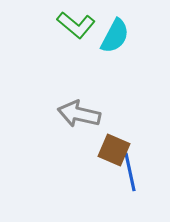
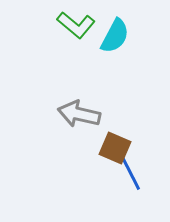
brown square: moved 1 px right, 2 px up
blue line: rotated 15 degrees counterclockwise
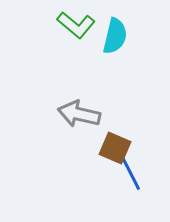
cyan semicircle: rotated 15 degrees counterclockwise
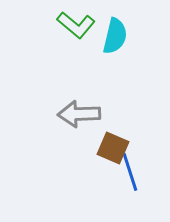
gray arrow: rotated 15 degrees counterclockwise
brown square: moved 2 px left
blue line: rotated 9 degrees clockwise
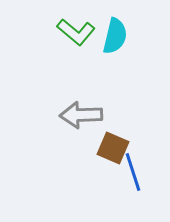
green L-shape: moved 7 px down
gray arrow: moved 2 px right, 1 px down
blue line: moved 3 px right
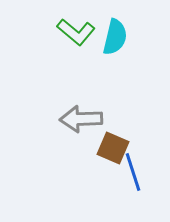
cyan semicircle: moved 1 px down
gray arrow: moved 4 px down
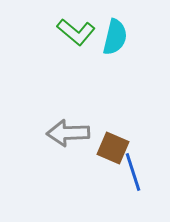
gray arrow: moved 13 px left, 14 px down
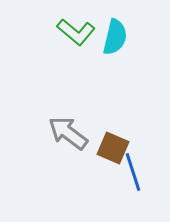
gray arrow: rotated 39 degrees clockwise
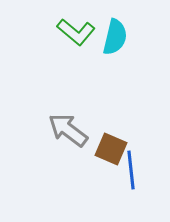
gray arrow: moved 3 px up
brown square: moved 2 px left, 1 px down
blue line: moved 2 px left, 2 px up; rotated 12 degrees clockwise
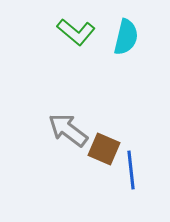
cyan semicircle: moved 11 px right
brown square: moved 7 px left
